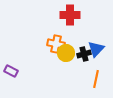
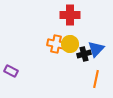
yellow circle: moved 4 px right, 9 px up
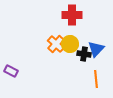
red cross: moved 2 px right
orange cross: rotated 30 degrees clockwise
black cross: rotated 24 degrees clockwise
orange line: rotated 18 degrees counterclockwise
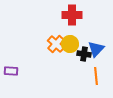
purple rectangle: rotated 24 degrees counterclockwise
orange line: moved 3 px up
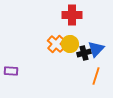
black cross: moved 1 px up; rotated 24 degrees counterclockwise
orange line: rotated 24 degrees clockwise
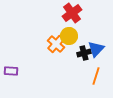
red cross: moved 2 px up; rotated 36 degrees counterclockwise
yellow circle: moved 1 px left, 8 px up
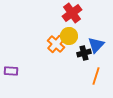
blue triangle: moved 4 px up
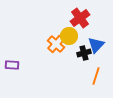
red cross: moved 8 px right, 5 px down
purple rectangle: moved 1 px right, 6 px up
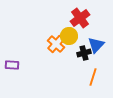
orange line: moved 3 px left, 1 px down
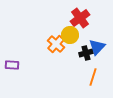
yellow circle: moved 1 px right, 1 px up
blue triangle: moved 1 px right, 2 px down
black cross: moved 2 px right
